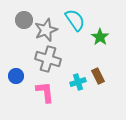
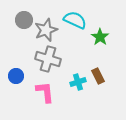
cyan semicircle: rotated 30 degrees counterclockwise
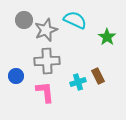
green star: moved 7 px right
gray cross: moved 1 px left, 2 px down; rotated 20 degrees counterclockwise
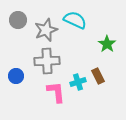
gray circle: moved 6 px left
green star: moved 7 px down
pink L-shape: moved 11 px right
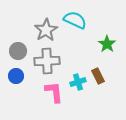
gray circle: moved 31 px down
gray star: rotated 10 degrees counterclockwise
pink L-shape: moved 2 px left
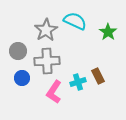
cyan semicircle: moved 1 px down
green star: moved 1 px right, 12 px up
blue circle: moved 6 px right, 2 px down
pink L-shape: rotated 140 degrees counterclockwise
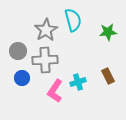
cyan semicircle: moved 2 px left, 1 px up; rotated 50 degrees clockwise
green star: rotated 30 degrees clockwise
gray cross: moved 2 px left, 1 px up
brown rectangle: moved 10 px right
pink L-shape: moved 1 px right, 1 px up
